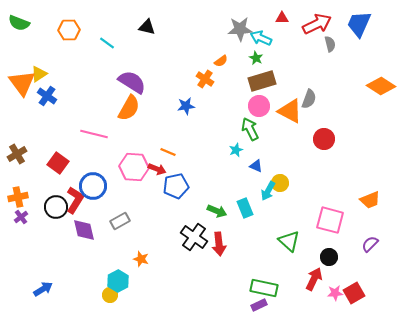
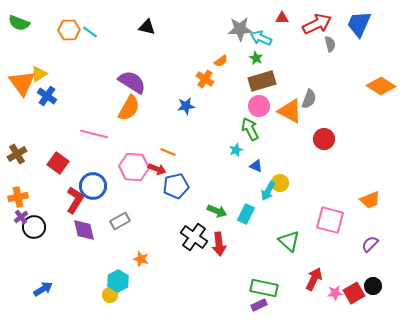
cyan line at (107, 43): moved 17 px left, 11 px up
black circle at (56, 207): moved 22 px left, 20 px down
cyan rectangle at (245, 208): moved 1 px right, 6 px down; rotated 48 degrees clockwise
black circle at (329, 257): moved 44 px right, 29 px down
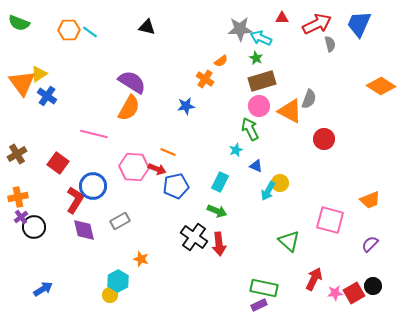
cyan rectangle at (246, 214): moved 26 px left, 32 px up
